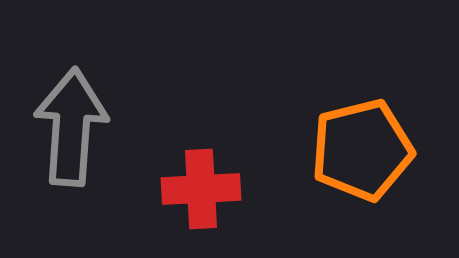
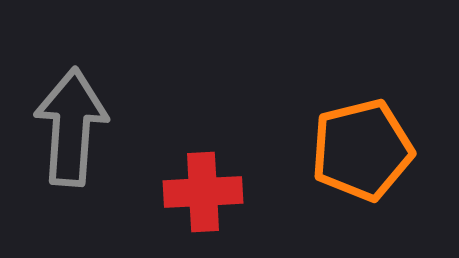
red cross: moved 2 px right, 3 px down
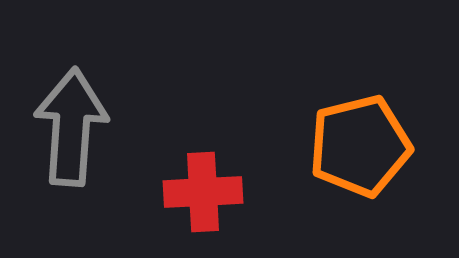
orange pentagon: moved 2 px left, 4 px up
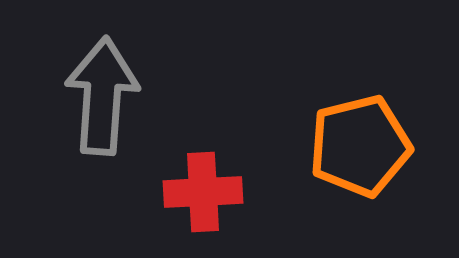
gray arrow: moved 31 px right, 31 px up
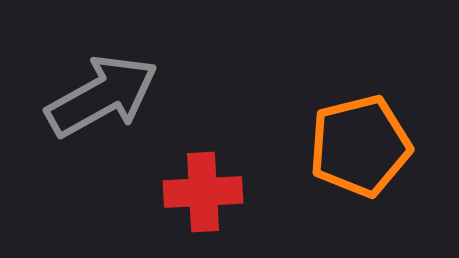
gray arrow: rotated 57 degrees clockwise
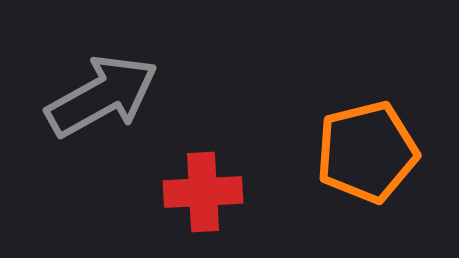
orange pentagon: moved 7 px right, 6 px down
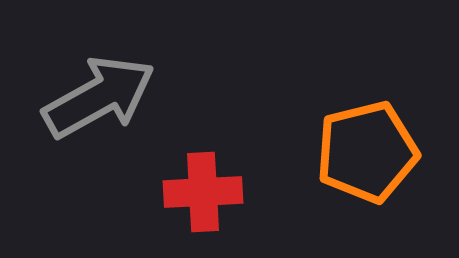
gray arrow: moved 3 px left, 1 px down
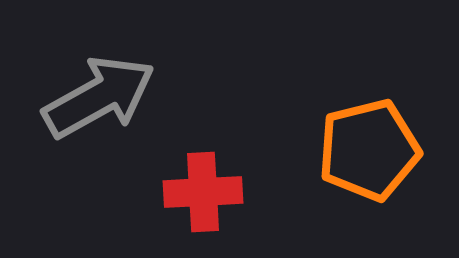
orange pentagon: moved 2 px right, 2 px up
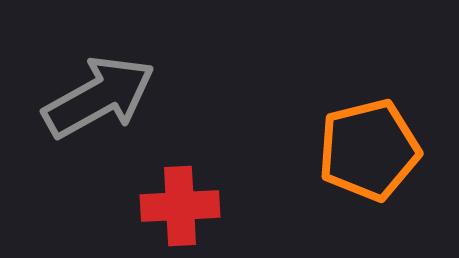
red cross: moved 23 px left, 14 px down
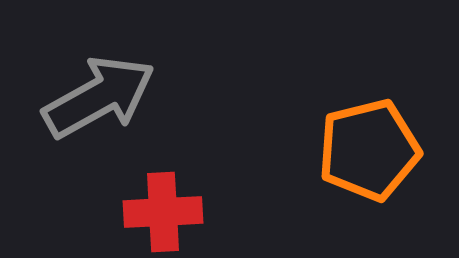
red cross: moved 17 px left, 6 px down
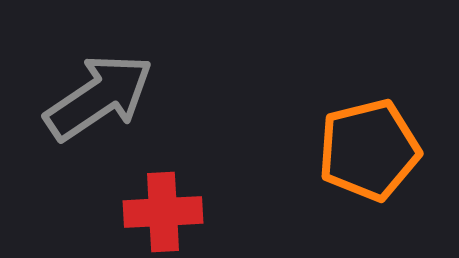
gray arrow: rotated 5 degrees counterclockwise
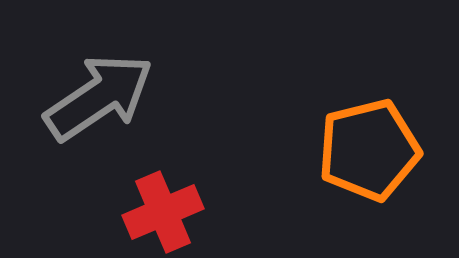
red cross: rotated 20 degrees counterclockwise
